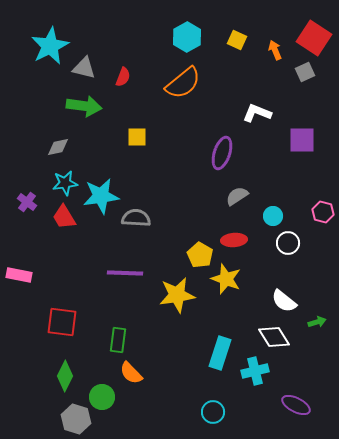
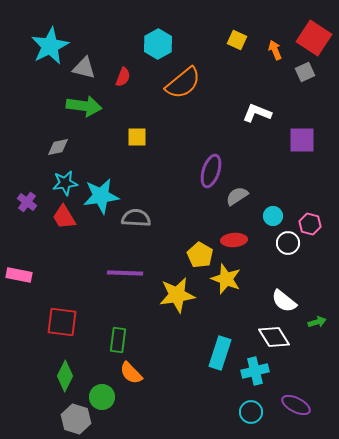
cyan hexagon at (187, 37): moved 29 px left, 7 px down
purple ellipse at (222, 153): moved 11 px left, 18 px down
pink hexagon at (323, 212): moved 13 px left, 12 px down
cyan circle at (213, 412): moved 38 px right
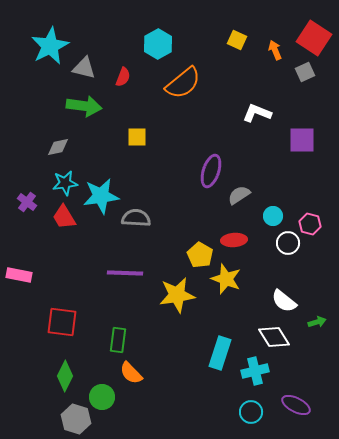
gray semicircle at (237, 196): moved 2 px right, 1 px up
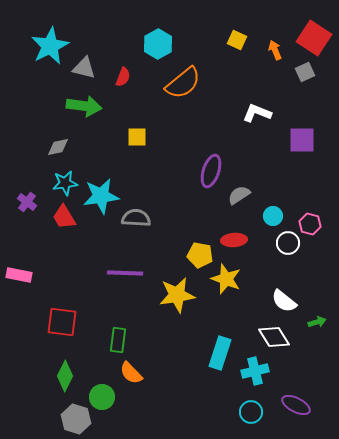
yellow pentagon at (200, 255): rotated 20 degrees counterclockwise
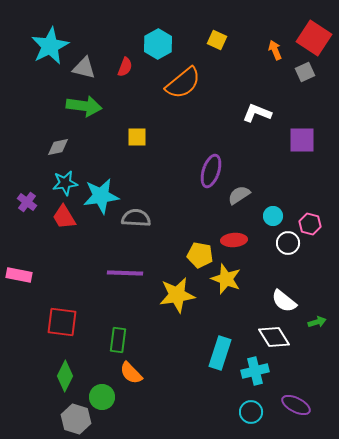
yellow square at (237, 40): moved 20 px left
red semicircle at (123, 77): moved 2 px right, 10 px up
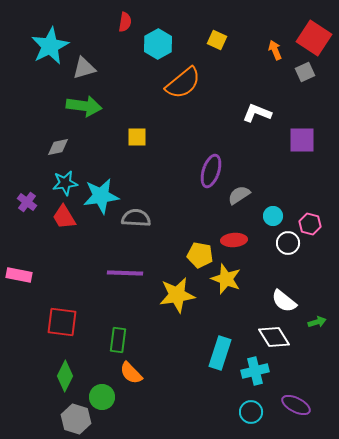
red semicircle at (125, 67): moved 45 px up; rotated 12 degrees counterclockwise
gray triangle at (84, 68): rotated 30 degrees counterclockwise
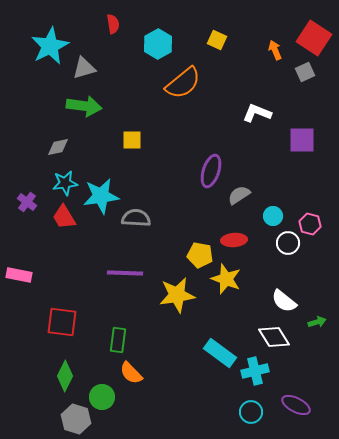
red semicircle at (125, 22): moved 12 px left, 2 px down; rotated 18 degrees counterclockwise
yellow square at (137, 137): moved 5 px left, 3 px down
cyan rectangle at (220, 353): rotated 72 degrees counterclockwise
